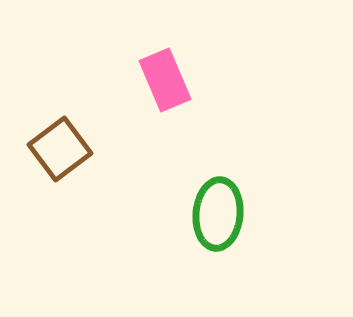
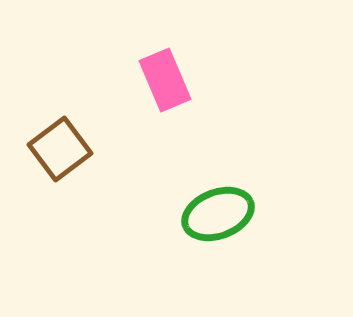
green ellipse: rotated 64 degrees clockwise
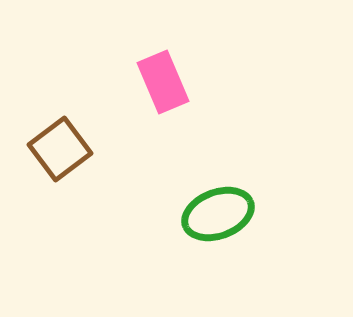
pink rectangle: moved 2 px left, 2 px down
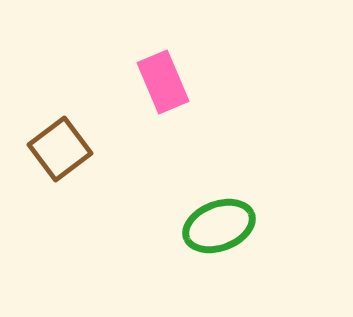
green ellipse: moved 1 px right, 12 px down
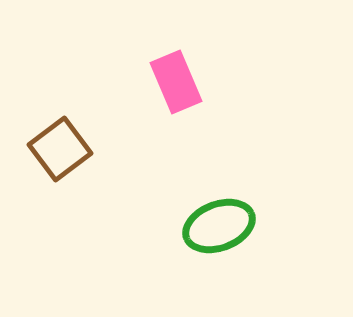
pink rectangle: moved 13 px right
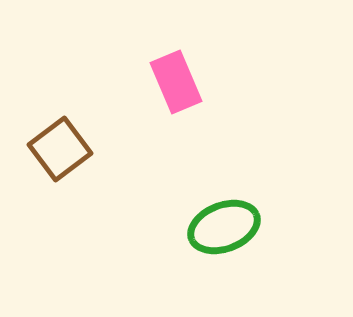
green ellipse: moved 5 px right, 1 px down
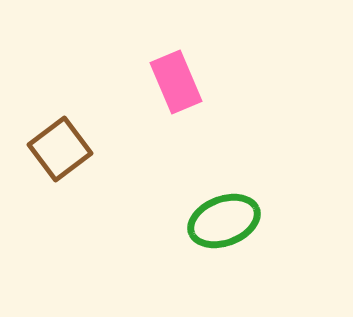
green ellipse: moved 6 px up
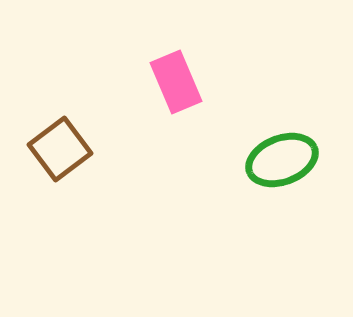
green ellipse: moved 58 px right, 61 px up
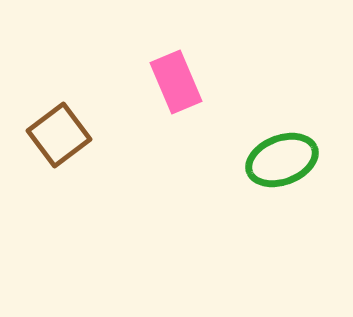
brown square: moved 1 px left, 14 px up
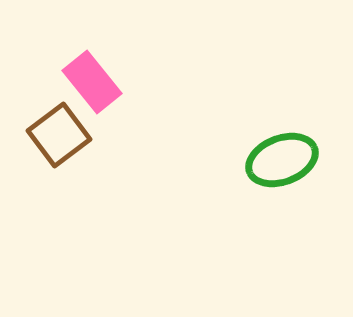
pink rectangle: moved 84 px left; rotated 16 degrees counterclockwise
